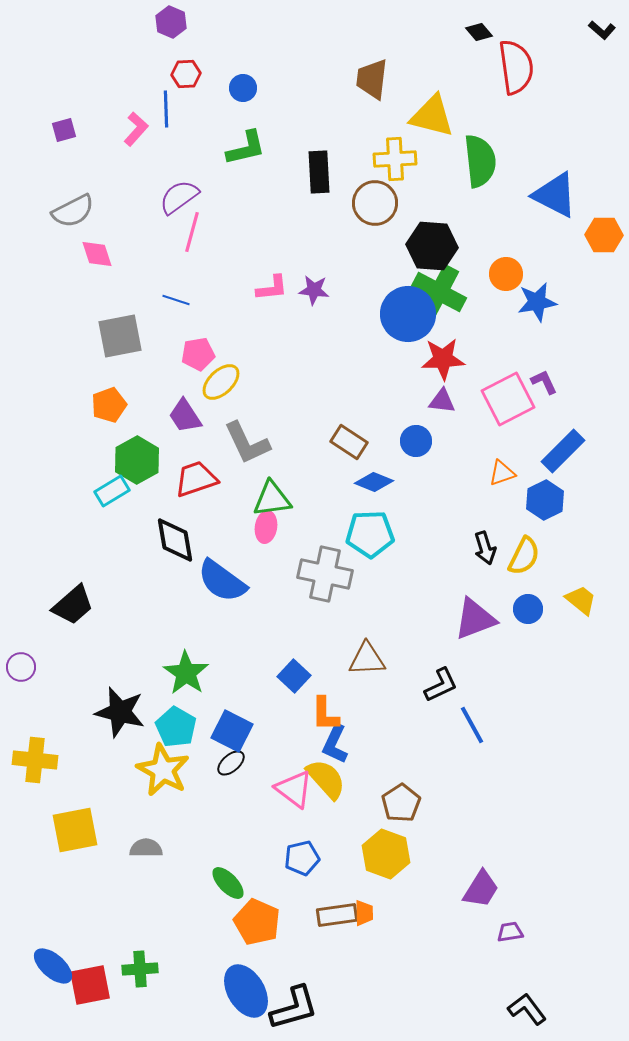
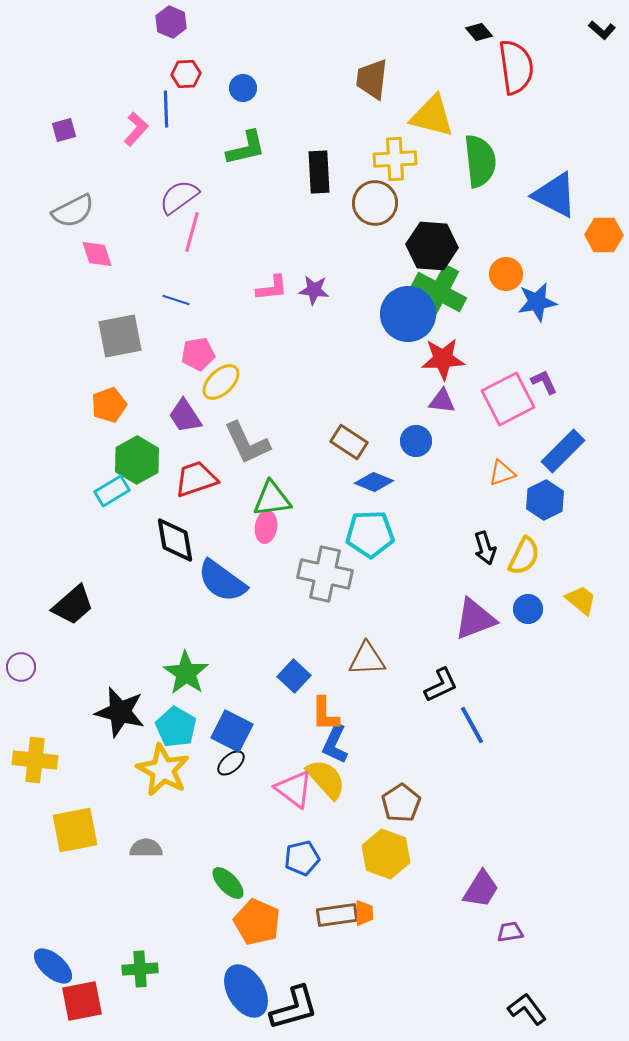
red square at (90, 985): moved 8 px left, 16 px down
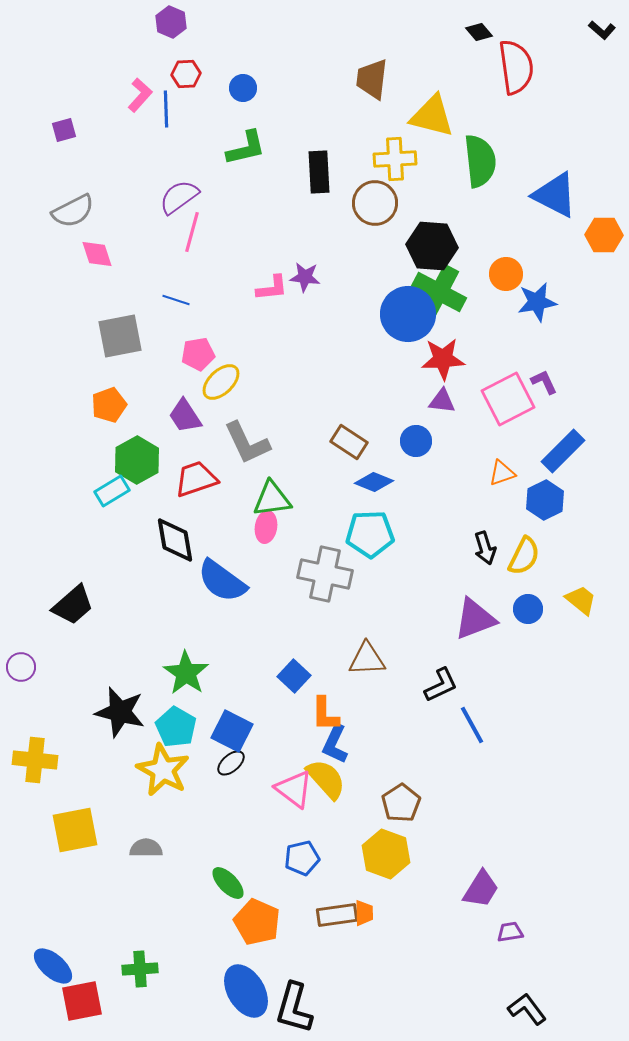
pink L-shape at (136, 129): moved 4 px right, 34 px up
purple star at (314, 290): moved 9 px left, 13 px up
black L-shape at (294, 1008): rotated 122 degrees clockwise
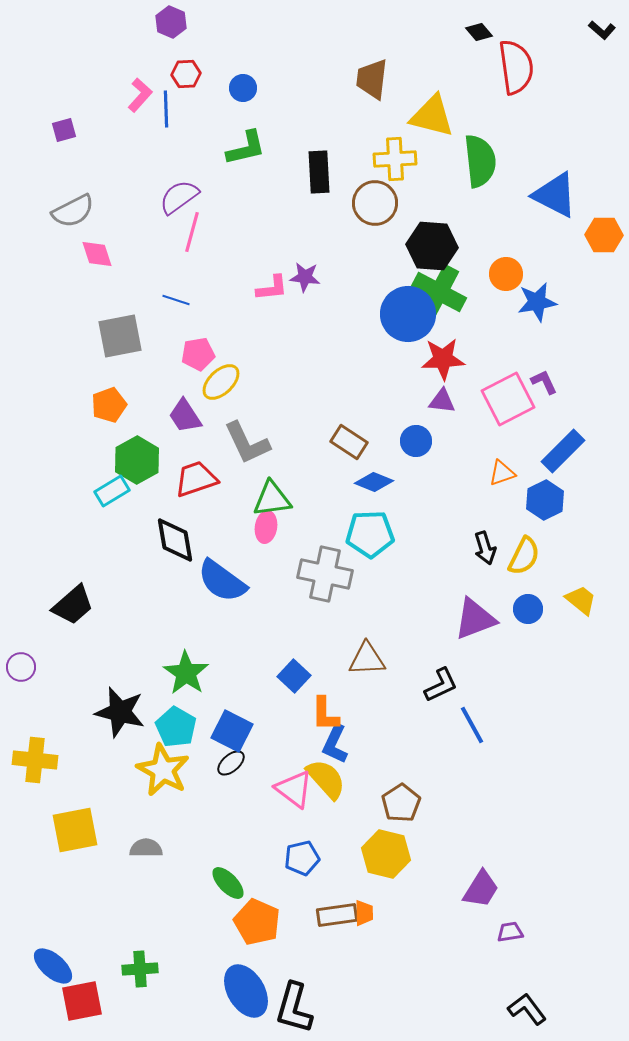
yellow hexagon at (386, 854): rotated 6 degrees counterclockwise
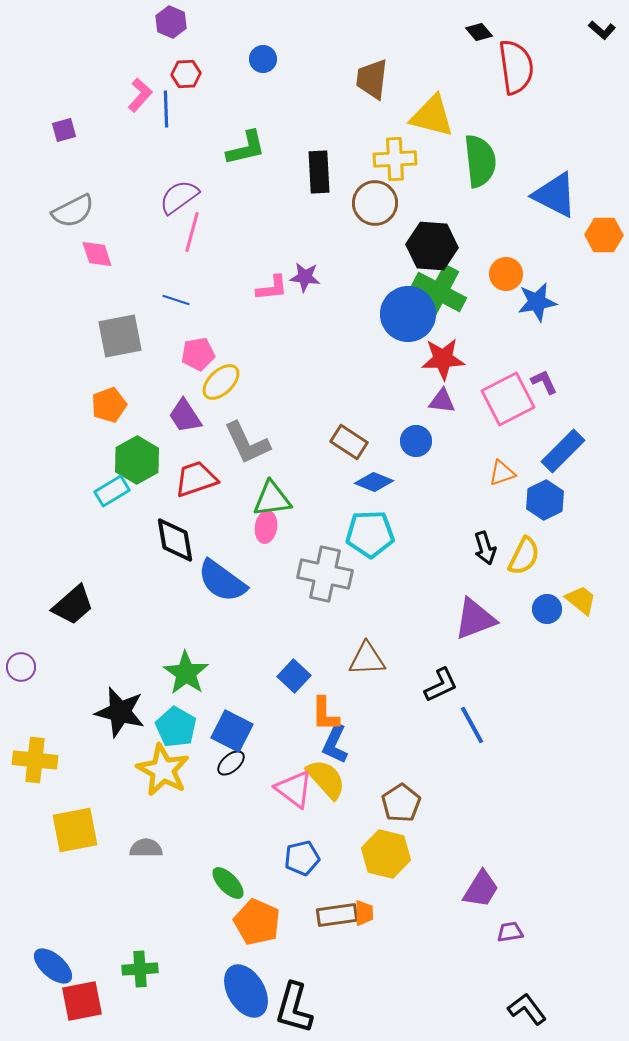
blue circle at (243, 88): moved 20 px right, 29 px up
blue circle at (528, 609): moved 19 px right
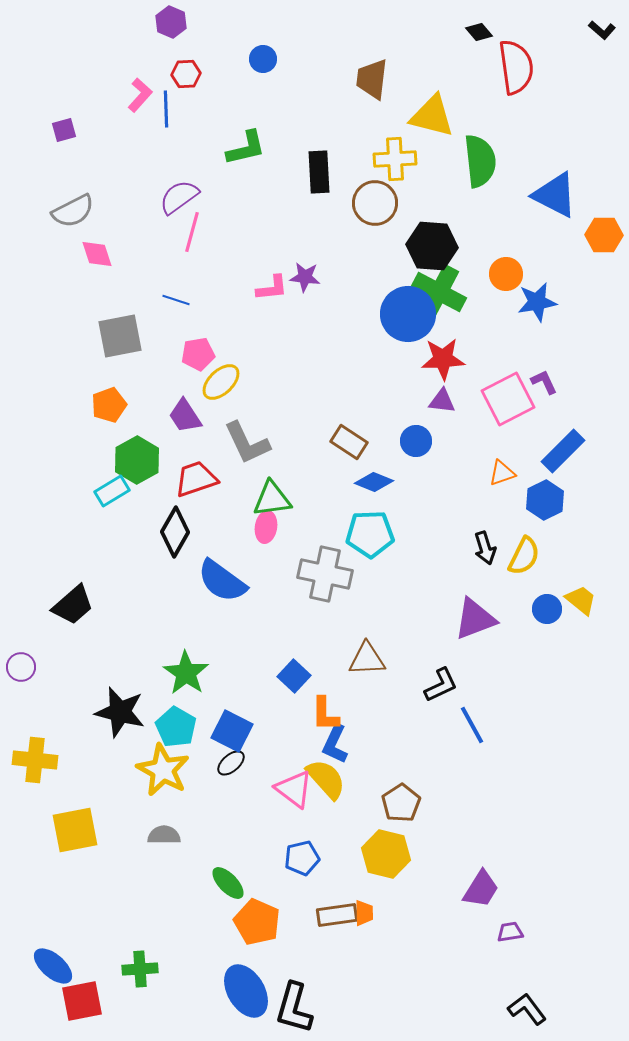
black diamond at (175, 540): moved 8 px up; rotated 39 degrees clockwise
gray semicircle at (146, 848): moved 18 px right, 13 px up
